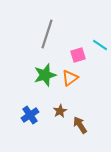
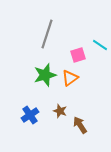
brown star: rotated 24 degrees counterclockwise
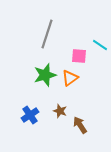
pink square: moved 1 px right, 1 px down; rotated 21 degrees clockwise
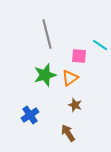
gray line: rotated 32 degrees counterclockwise
brown star: moved 15 px right, 6 px up
brown arrow: moved 12 px left, 8 px down
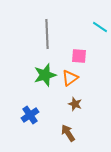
gray line: rotated 12 degrees clockwise
cyan line: moved 18 px up
brown star: moved 1 px up
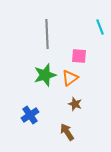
cyan line: rotated 35 degrees clockwise
brown arrow: moved 1 px left, 1 px up
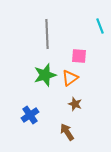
cyan line: moved 1 px up
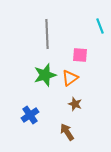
pink square: moved 1 px right, 1 px up
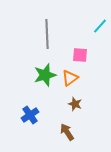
cyan line: rotated 63 degrees clockwise
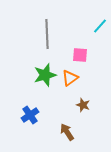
brown star: moved 8 px right, 1 px down
